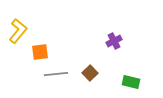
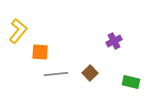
orange square: rotated 12 degrees clockwise
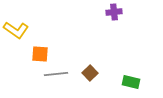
yellow L-shape: moved 2 px left, 1 px up; rotated 85 degrees clockwise
purple cross: moved 29 px up; rotated 21 degrees clockwise
orange square: moved 2 px down
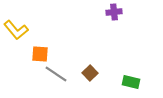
yellow L-shape: rotated 15 degrees clockwise
gray line: rotated 40 degrees clockwise
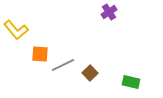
purple cross: moved 5 px left; rotated 28 degrees counterclockwise
gray line: moved 7 px right, 9 px up; rotated 60 degrees counterclockwise
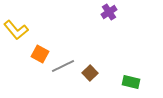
orange square: rotated 24 degrees clockwise
gray line: moved 1 px down
